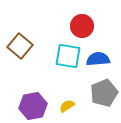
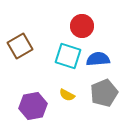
brown square: rotated 20 degrees clockwise
cyan square: rotated 8 degrees clockwise
yellow semicircle: moved 11 px up; rotated 119 degrees counterclockwise
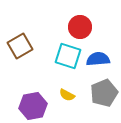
red circle: moved 2 px left, 1 px down
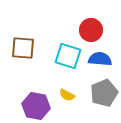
red circle: moved 11 px right, 3 px down
brown square: moved 3 px right, 2 px down; rotated 35 degrees clockwise
blue semicircle: moved 2 px right; rotated 10 degrees clockwise
purple hexagon: moved 3 px right; rotated 20 degrees clockwise
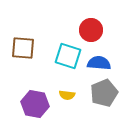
blue semicircle: moved 1 px left, 4 px down
yellow semicircle: rotated 21 degrees counterclockwise
purple hexagon: moved 1 px left, 2 px up
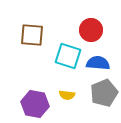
brown square: moved 9 px right, 13 px up
blue semicircle: moved 1 px left
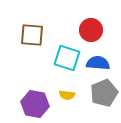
cyan square: moved 1 px left, 2 px down
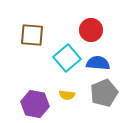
cyan square: rotated 32 degrees clockwise
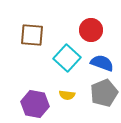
cyan square: rotated 8 degrees counterclockwise
blue semicircle: moved 4 px right; rotated 15 degrees clockwise
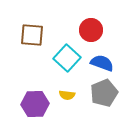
purple hexagon: rotated 12 degrees counterclockwise
